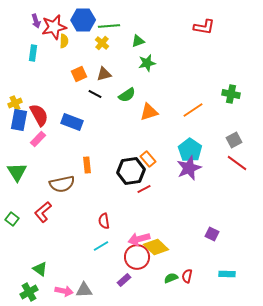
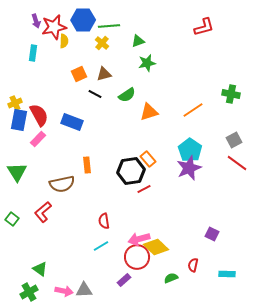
red L-shape at (204, 27): rotated 25 degrees counterclockwise
red semicircle at (187, 276): moved 6 px right, 11 px up
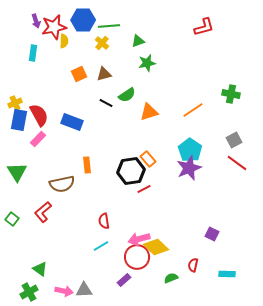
black line at (95, 94): moved 11 px right, 9 px down
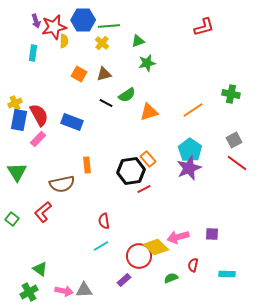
orange square at (79, 74): rotated 35 degrees counterclockwise
purple square at (212, 234): rotated 24 degrees counterclockwise
pink arrow at (139, 239): moved 39 px right, 2 px up
red circle at (137, 257): moved 2 px right, 1 px up
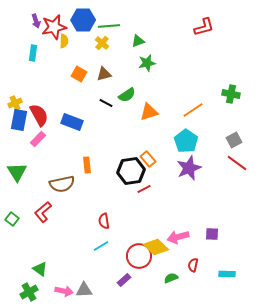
cyan pentagon at (190, 150): moved 4 px left, 9 px up
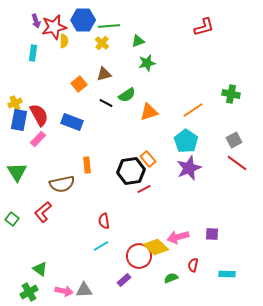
orange square at (79, 74): moved 10 px down; rotated 21 degrees clockwise
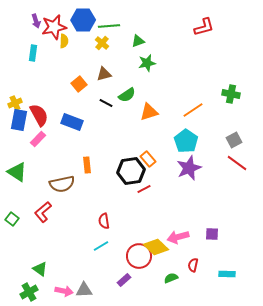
green triangle at (17, 172): rotated 25 degrees counterclockwise
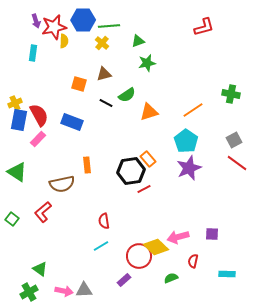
orange square at (79, 84): rotated 35 degrees counterclockwise
red semicircle at (193, 265): moved 4 px up
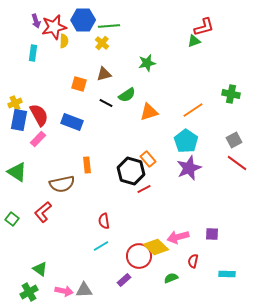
green triangle at (138, 41): moved 56 px right
black hexagon at (131, 171): rotated 24 degrees clockwise
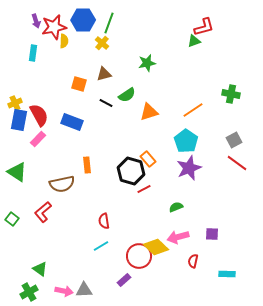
green line at (109, 26): moved 3 px up; rotated 65 degrees counterclockwise
green semicircle at (171, 278): moved 5 px right, 71 px up
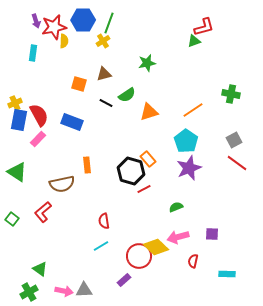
yellow cross at (102, 43): moved 1 px right, 2 px up; rotated 16 degrees clockwise
